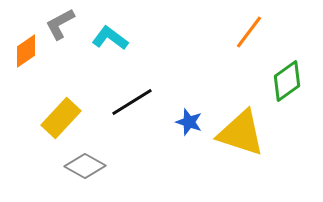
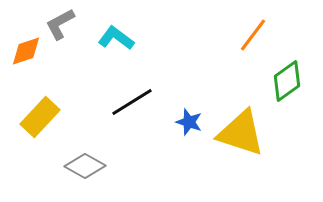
orange line: moved 4 px right, 3 px down
cyan L-shape: moved 6 px right
orange diamond: rotated 16 degrees clockwise
yellow rectangle: moved 21 px left, 1 px up
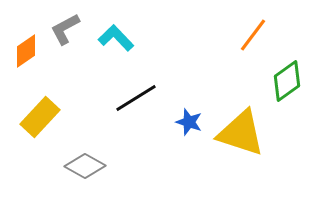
gray L-shape: moved 5 px right, 5 px down
cyan L-shape: rotated 9 degrees clockwise
orange diamond: rotated 16 degrees counterclockwise
black line: moved 4 px right, 4 px up
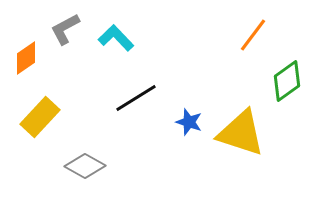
orange diamond: moved 7 px down
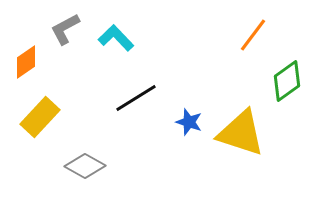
orange diamond: moved 4 px down
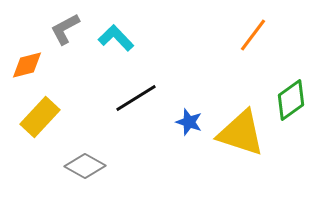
orange diamond: moved 1 px right, 3 px down; rotated 20 degrees clockwise
green diamond: moved 4 px right, 19 px down
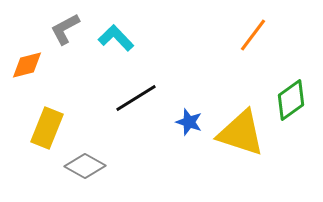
yellow rectangle: moved 7 px right, 11 px down; rotated 21 degrees counterclockwise
